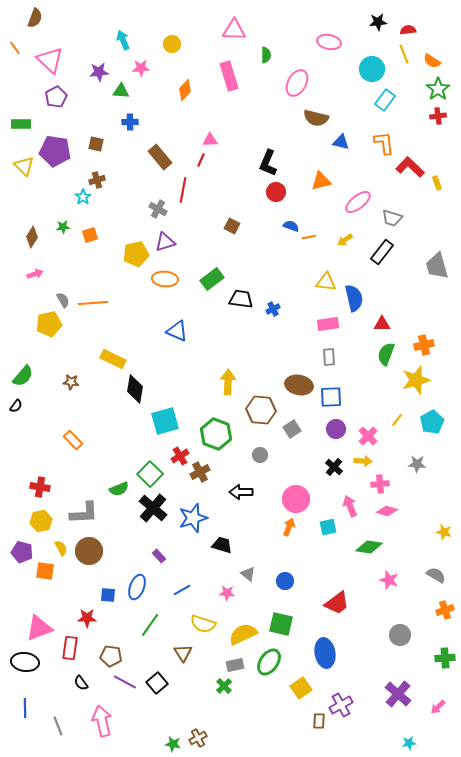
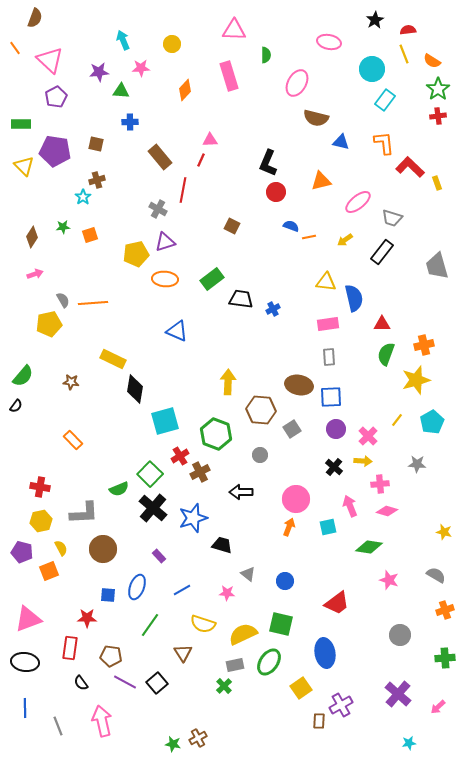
black star at (378, 22): moved 3 px left, 2 px up; rotated 24 degrees counterclockwise
brown circle at (89, 551): moved 14 px right, 2 px up
orange square at (45, 571): moved 4 px right; rotated 30 degrees counterclockwise
pink triangle at (39, 628): moved 11 px left, 9 px up
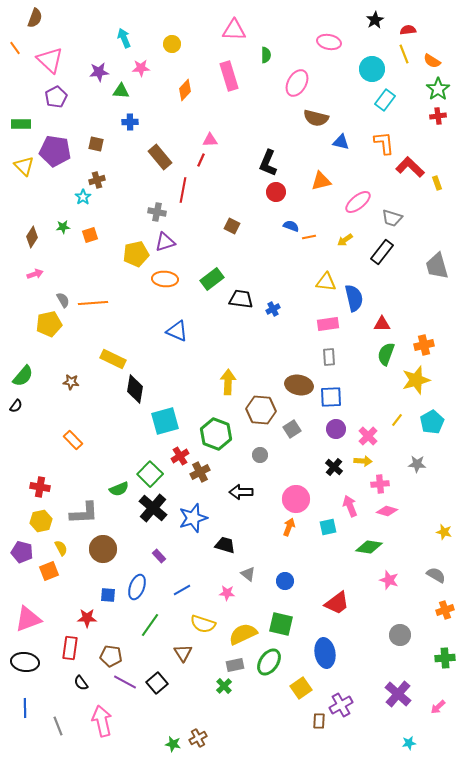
cyan arrow at (123, 40): moved 1 px right, 2 px up
gray cross at (158, 209): moved 1 px left, 3 px down; rotated 18 degrees counterclockwise
black trapezoid at (222, 545): moved 3 px right
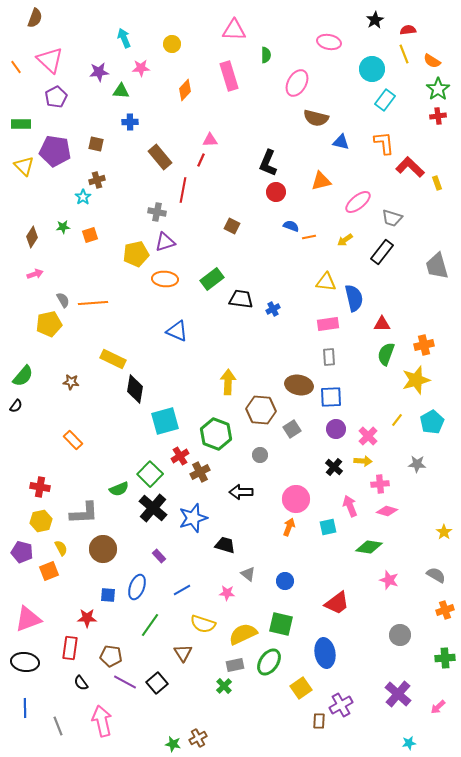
orange line at (15, 48): moved 1 px right, 19 px down
yellow star at (444, 532): rotated 21 degrees clockwise
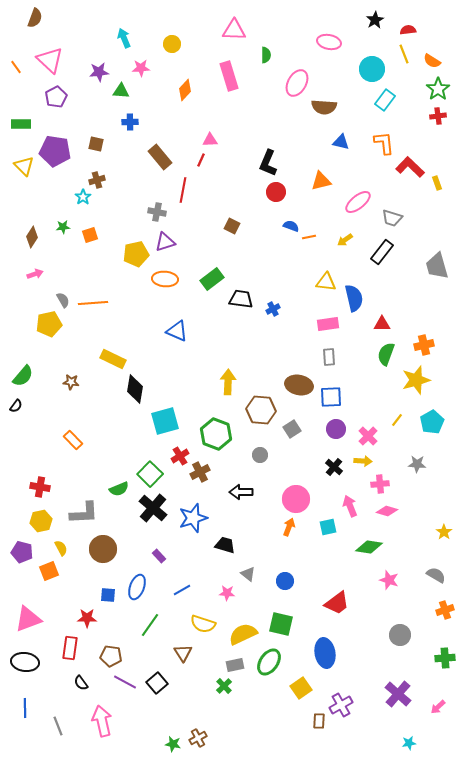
brown semicircle at (316, 118): moved 8 px right, 11 px up; rotated 10 degrees counterclockwise
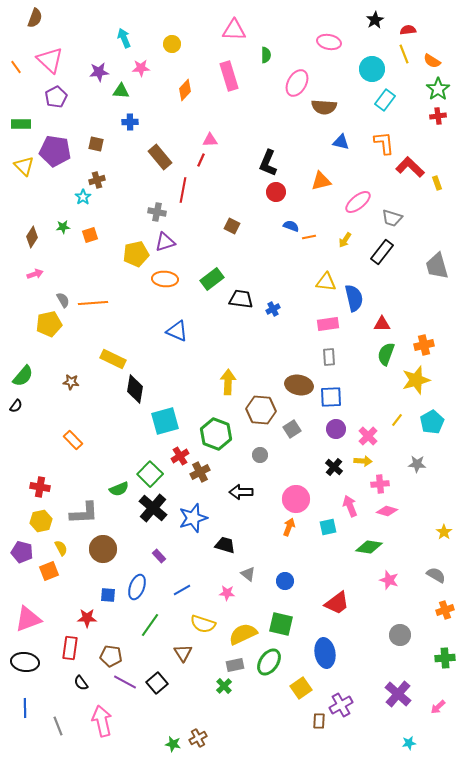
yellow arrow at (345, 240): rotated 21 degrees counterclockwise
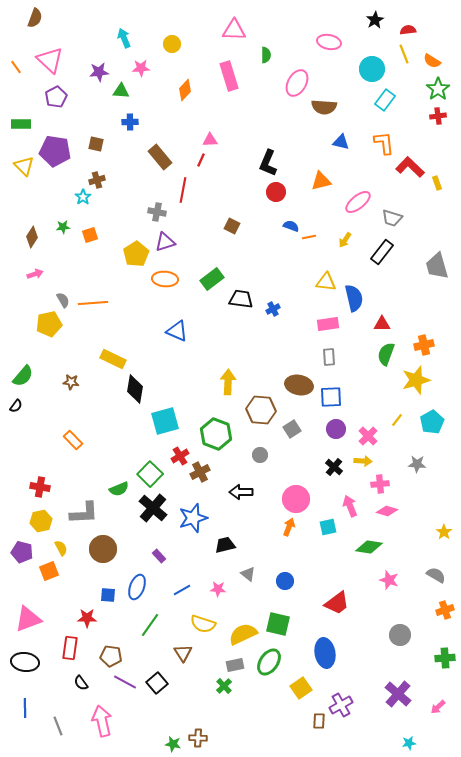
yellow pentagon at (136, 254): rotated 20 degrees counterclockwise
black trapezoid at (225, 545): rotated 30 degrees counterclockwise
pink star at (227, 593): moved 9 px left, 4 px up
green square at (281, 624): moved 3 px left
brown cross at (198, 738): rotated 30 degrees clockwise
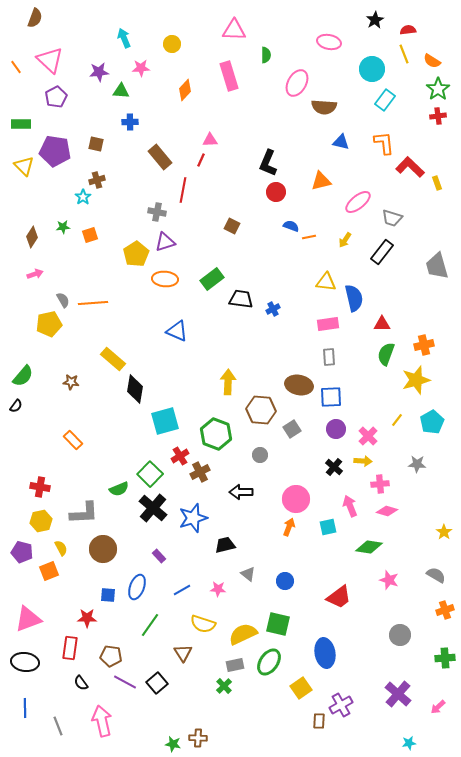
yellow rectangle at (113, 359): rotated 15 degrees clockwise
red trapezoid at (337, 603): moved 2 px right, 6 px up
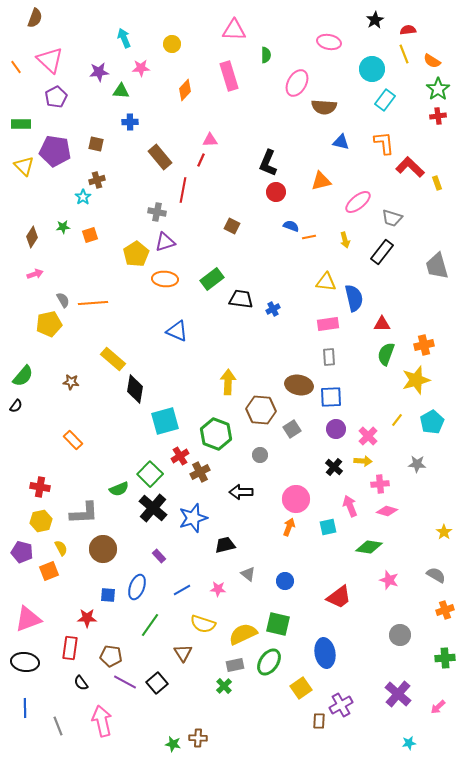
yellow arrow at (345, 240): rotated 49 degrees counterclockwise
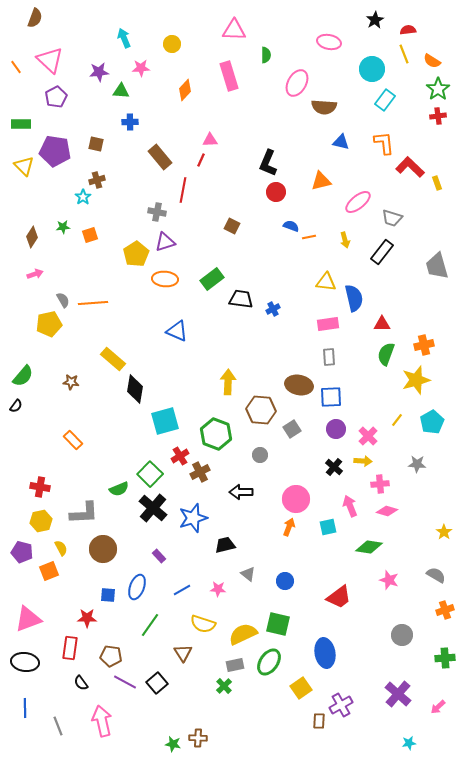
gray circle at (400, 635): moved 2 px right
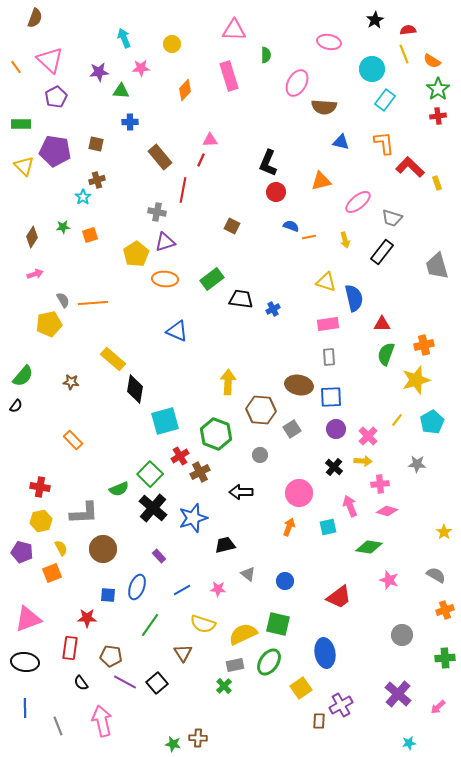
yellow triangle at (326, 282): rotated 10 degrees clockwise
pink circle at (296, 499): moved 3 px right, 6 px up
orange square at (49, 571): moved 3 px right, 2 px down
